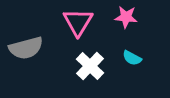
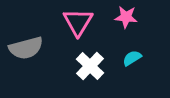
cyan semicircle: rotated 120 degrees clockwise
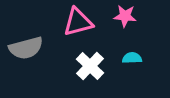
pink star: moved 1 px left, 1 px up
pink triangle: rotated 44 degrees clockwise
cyan semicircle: rotated 30 degrees clockwise
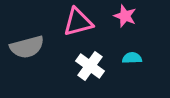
pink star: rotated 15 degrees clockwise
gray semicircle: moved 1 px right, 1 px up
white cross: rotated 8 degrees counterclockwise
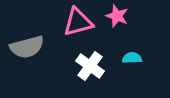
pink star: moved 8 px left
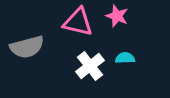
pink triangle: rotated 28 degrees clockwise
cyan semicircle: moved 7 px left
white cross: rotated 16 degrees clockwise
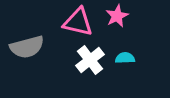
pink star: rotated 25 degrees clockwise
white cross: moved 6 px up
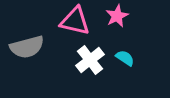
pink triangle: moved 3 px left, 1 px up
cyan semicircle: rotated 36 degrees clockwise
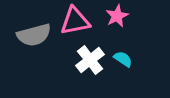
pink triangle: rotated 24 degrees counterclockwise
gray semicircle: moved 7 px right, 12 px up
cyan semicircle: moved 2 px left, 1 px down
